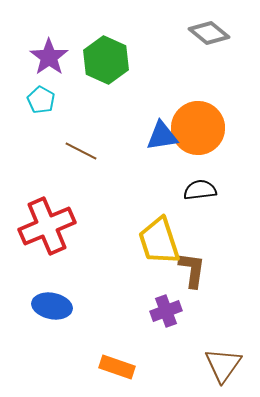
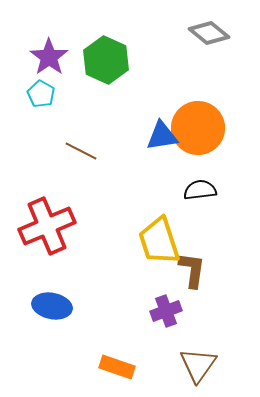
cyan pentagon: moved 6 px up
brown triangle: moved 25 px left
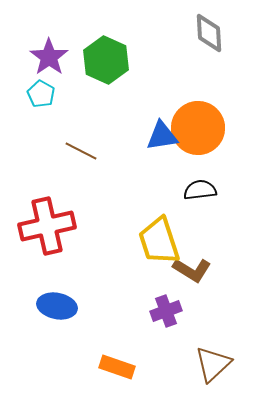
gray diamond: rotated 48 degrees clockwise
red cross: rotated 10 degrees clockwise
brown L-shape: rotated 114 degrees clockwise
blue ellipse: moved 5 px right
brown triangle: moved 15 px right, 1 px up; rotated 12 degrees clockwise
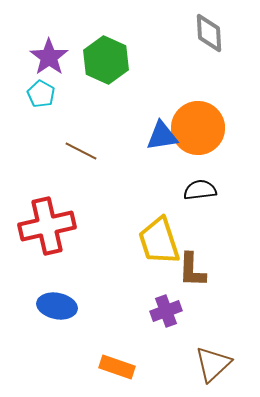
brown L-shape: rotated 60 degrees clockwise
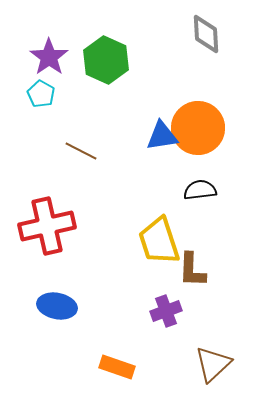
gray diamond: moved 3 px left, 1 px down
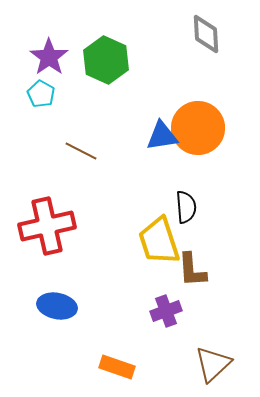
black semicircle: moved 14 px left, 17 px down; rotated 92 degrees clockwise
brown L-shape: rotated 6 degrees counterclockwise
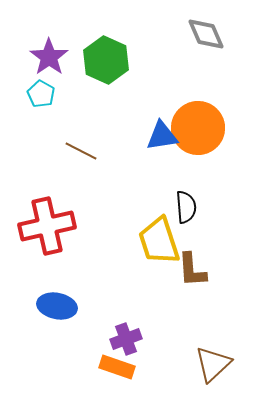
gray diamond: rotated 21 degrees counterclockwise
purple cross: moved 40 px left, 28 px down
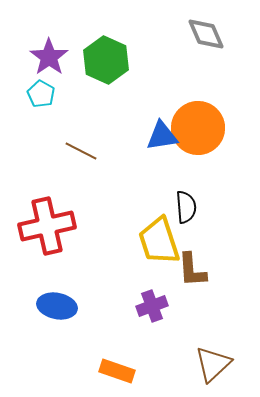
purple cross: moved 26 px right, 33 px up
orange rectangle: moved 4 px down
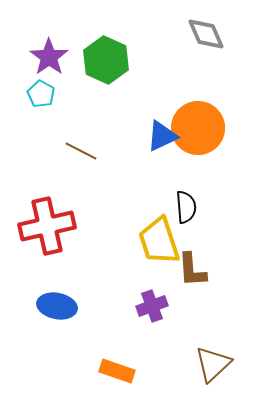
blue triangle: rotated 16 degrees counterclockwise
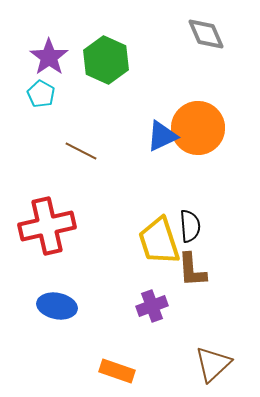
black semicircle: moved 4 px right, 19 px down
